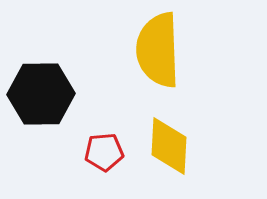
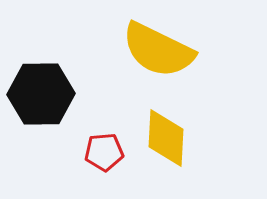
yellow semicircle: rotated 62 degrees counterclockwise
yellow diamond: moved 3 px left, 8 px up
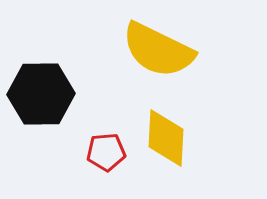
red pentagon: moved 2 px right
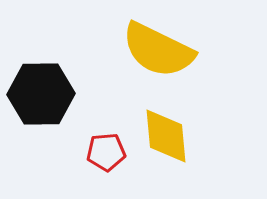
yellow diamond: moved 2 px up; rotated 8 degrees counterclockwise
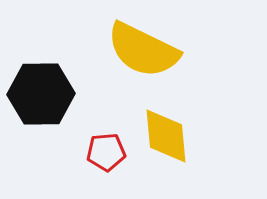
yellow semicircle: moved 15 px left
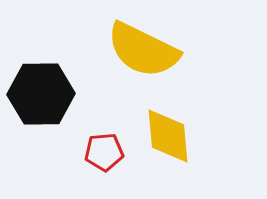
yellow diamond: moved 2 px right
red pentagon: moved 2 px left
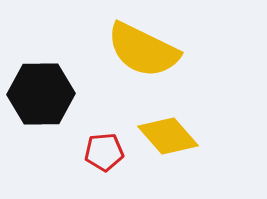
yellow diamond: rotated 36 degrees counterclockwise
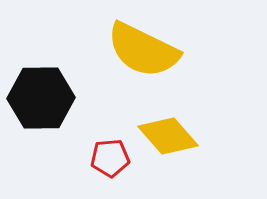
black hexagon: moved 4 px down
red pentagon: moved 6 px right, 6 px down
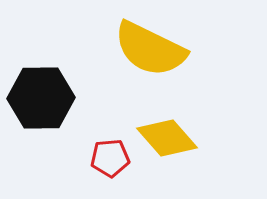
yellow semicircle: moved 7 px right, 1 px up
yellow diamond: moved 1 px left, 2 px down
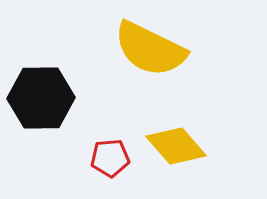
yellow diamond: moved 9 px right, 8 px down
